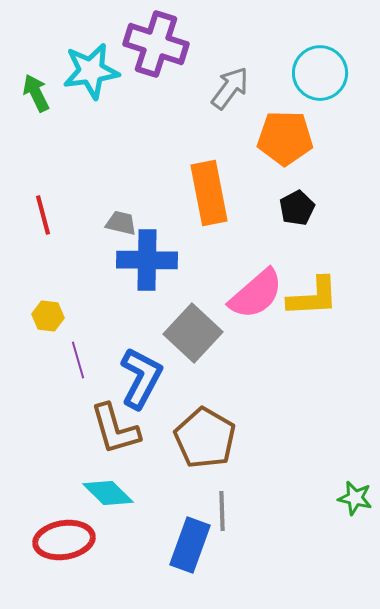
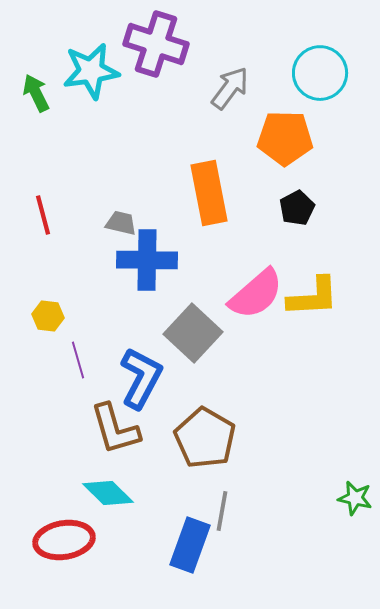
gray line: rotated 12 degrees clockwise
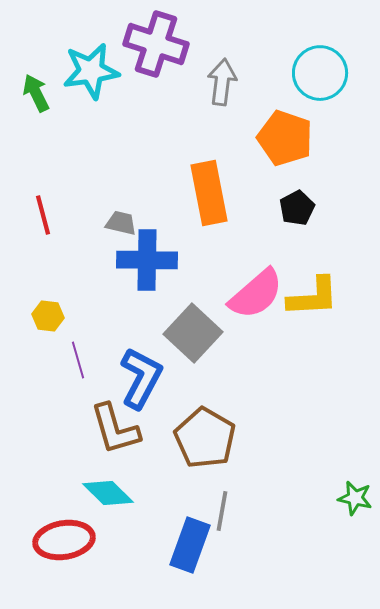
gray arrow: moved 8 px left, 6 px up; rotated 30 degrees counterclockwise
orange pentagon: rotated 18 degrees clockwise
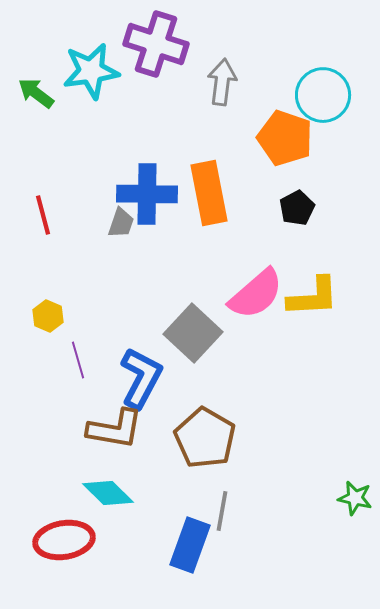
cyan circle: moved 3 px right, 22 px down
green arrow: rotated 27 degrees counterclockwise
gray trapezoid: rotated 96 degrees clockwise
blue cross: moved 66 px up
yellow hexagon: rotated 16 degrees clockwise
brown L-shape: rotated 64 degrees counterclockwise
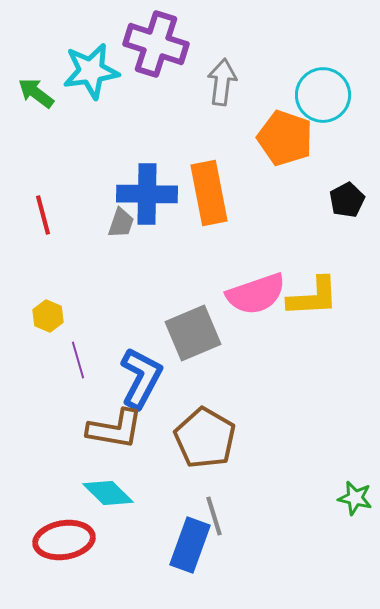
black pentagon: moved 50 px right, 8 px up
pink semicircle: rotated 22 degrees clockwise
gray square: rotated 24 degrees clockwise
gray line: moved 8 px left, 5 px down; rotated 27 degrees counterclockwise
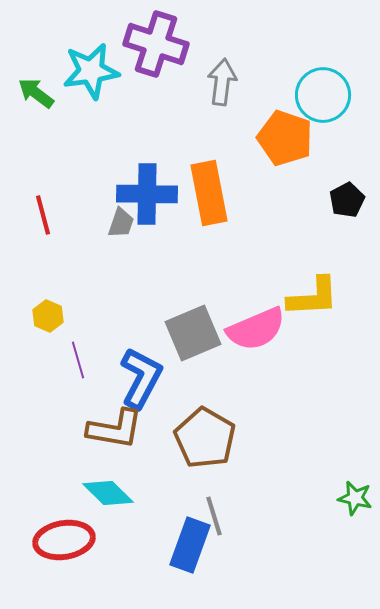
pink semicircle: moved 35 px down; rotated 4 degrees counterclockwise
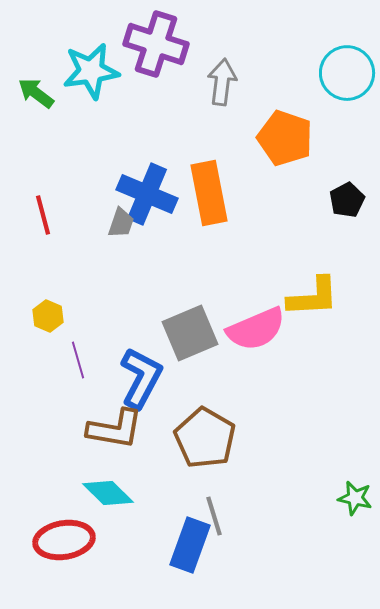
cyan circle: moved 24 px right, 22 px up
blue cross: rotated 22 degrees clockwise
gray square: moved 3 px left
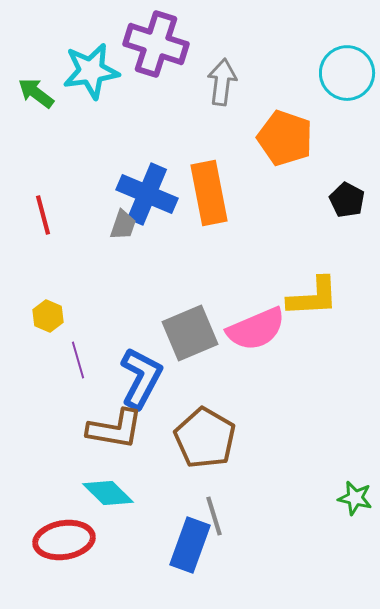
black pentagon: rotated 16 degrees counterclockwise
gray trapezoid: moved 2 px right, 2 px down
